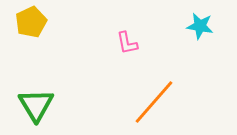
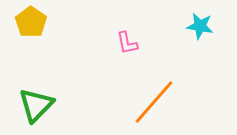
yellow pentagon: rotated 12 degrees counterclockwise
green triangle: rotated 15 degrees clockwise
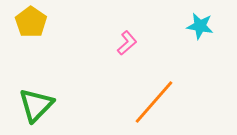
pink L-shape: rotated 120 degrees counterclockwise
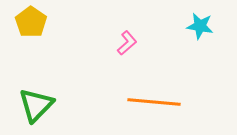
orange line: rotated 54 degrees clockwise
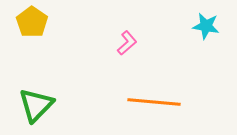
yellow pentagon: moved 1 px right
cyan star: moved 6 px right
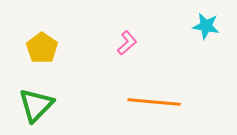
yellow pentagon: moved 10 px right, 26 px down
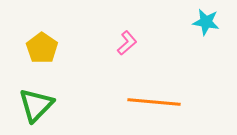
cyan star: moved 4 px up
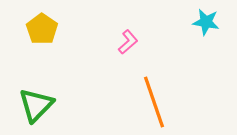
pink L-shape: moved 1 px right, 1 px up
yellow pentagon: moved 19 px up
orange line: rotated 66 degrees clockwise
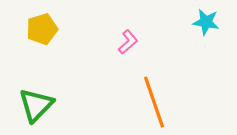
yellow pentagon: rotated 20 degrees clockwise
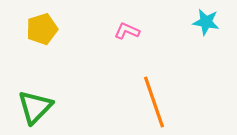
pink L-shape: moved 1 px left, 11 px up; rotated 115 degrees counterclockwise
green triangle: moved 1 px left, 2 px down
